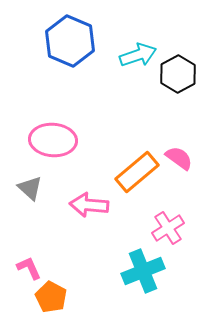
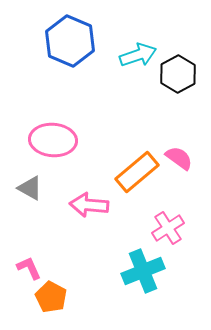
gray triangle: rotated 12 degrees counterclockwise
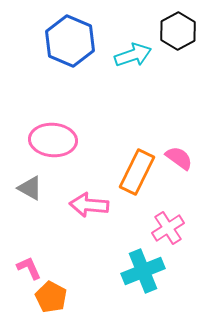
cyan arrow: moved 5 px left
black hexagon: moved 43 px up
orange rectangle: rotated 24 degrees counterclockwise
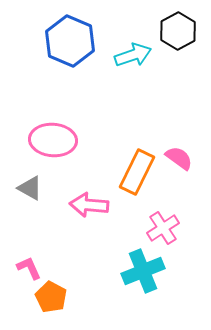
pink cross: moved 5 px left
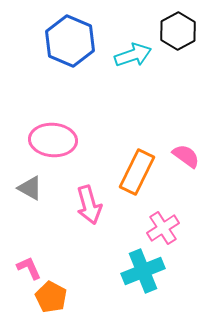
pink semicircle: moved 7 px right, 2 px up
pink arrow: rotated 111 degrees counterclockwise
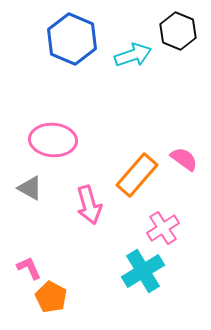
black hexagon: rotated 9 degrees counterclockwise
blue hexagon: moved 2 px right, 2 px up
pink semicircle: moved 2 px left, 3 px down
orange rectangle: moved 3 px down; rotated 15 degrees clockwise
cyan cross: rotated 9 degrees counterclockwise
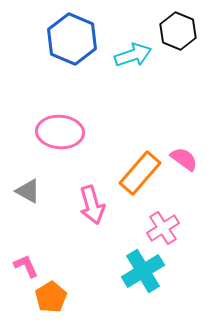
pink ellipse: moved 7 px right, 8 px up
orange rectangle: moved 3 px right, 2 px up
gray triangle: moved 2 px left, 3 px down
pink arrow: moved 3 px right
pink L-shape: moved 3 px left, 2 px up
orange pentagon: rotated 12 degrees clockwise
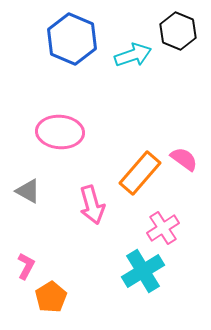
pink L-shape: rotated 52 degrees clockwise
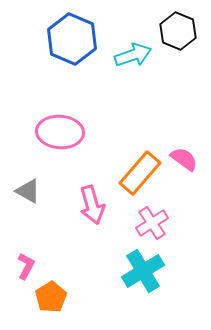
pink cross: moved 11 px left, 5 px up
